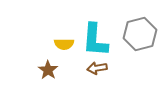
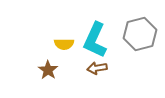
cyan L-shape: rotated 21 degrees clockwise
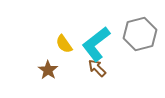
cyan L-shape: moved 1 px right, 4 px down; rotated 27 degrees clockwise
yellow semicircle: rotated 54 degrees clockwise
brown arrow: rotated 54 degrees clockwise
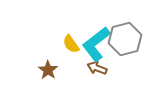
gray hexagon: moved 15 px left, 5 px down
yellow semicircle: moved 7 px right
brown arrow: rotated 24 degrees counterclockwise
